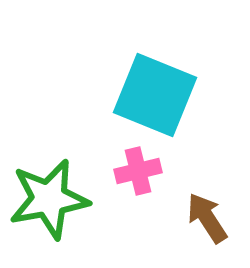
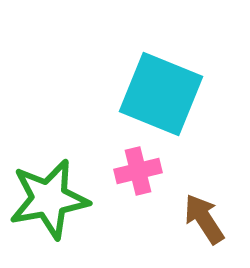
cyan square: moved 6 px right, 1 px up
brown arrow: moved 3 px left, 1 px down
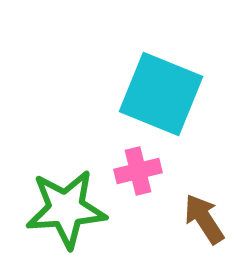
green star: moved 17 px right, 10 px down; rotated 6 degrees clockwise
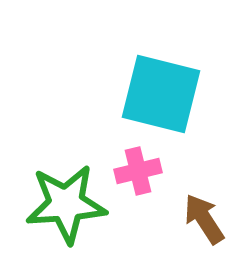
cyan square: rotated 8 degrees counterclockwise
green star: moved 5 px up
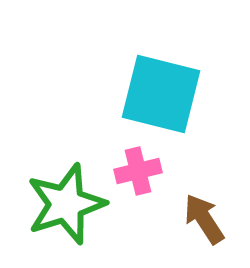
green star: rotated 14 degrees counterclockwise
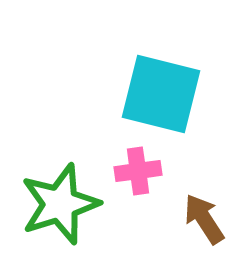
pink cross: rotated 6 degrees clockwise
green star: moved 6 px left
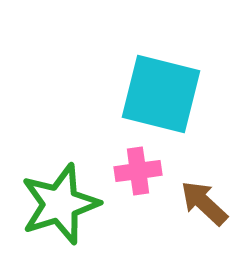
brown arrow: moved 16 px up; rotated 14 degrees counterclockwise
